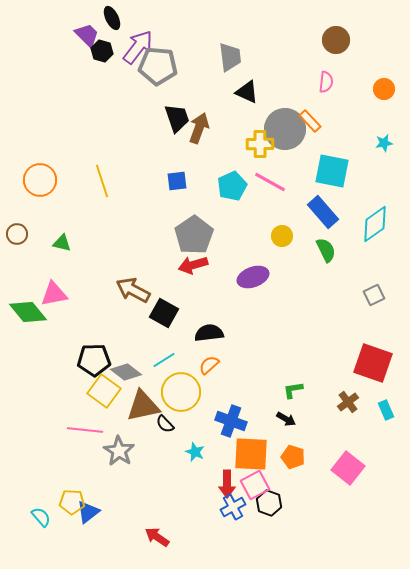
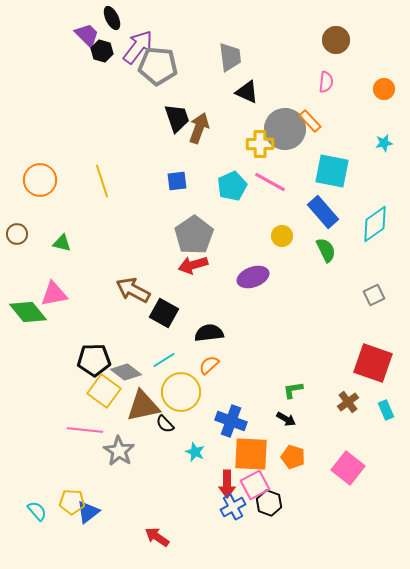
cyan semicircle at (41, 517): moved 4 px left, 6 px up
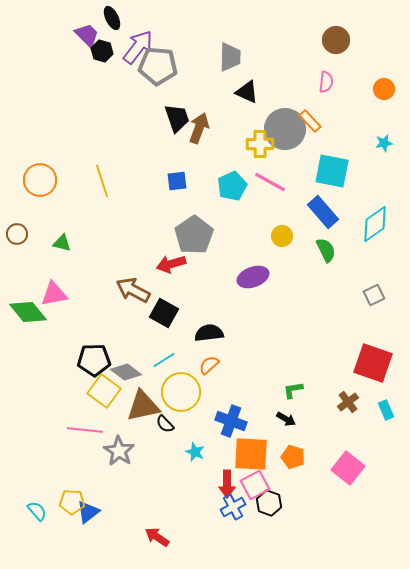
gray trapezoid at (230, 57): rotated 8 degrees clockwise
red arrow at (193, 265): moved 22 px left, 1 px up
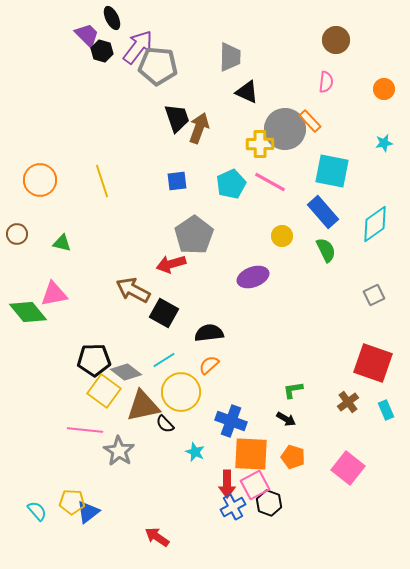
cyan pentagon at (232, 186): moved 1 px left, 2 px up
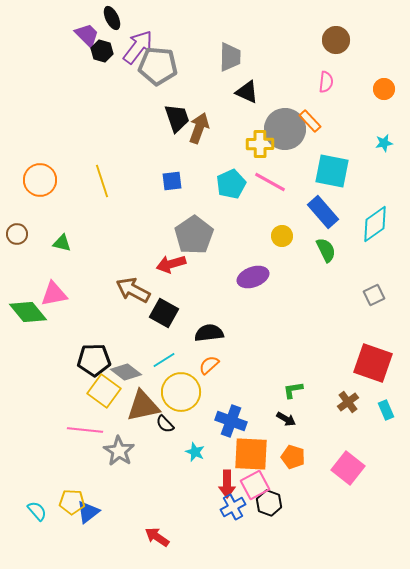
blue square at (177, 181): moved 5 px left
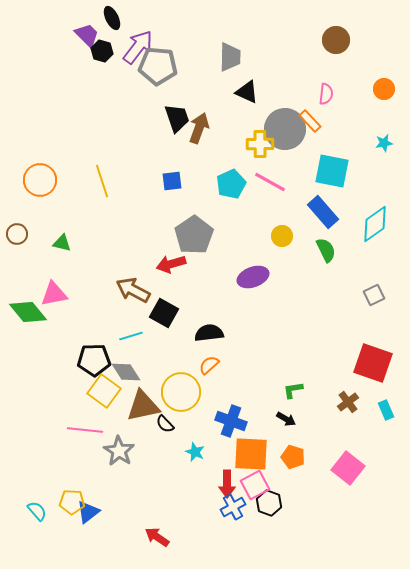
pink semicircle at (326, 82): moved 12 px down
cyan line at (164, 360): moved 33 px left, 24 px up; rotated 15 degrees clockwise
gray diamond at (126, 372): rotated 20 degrees clockwise
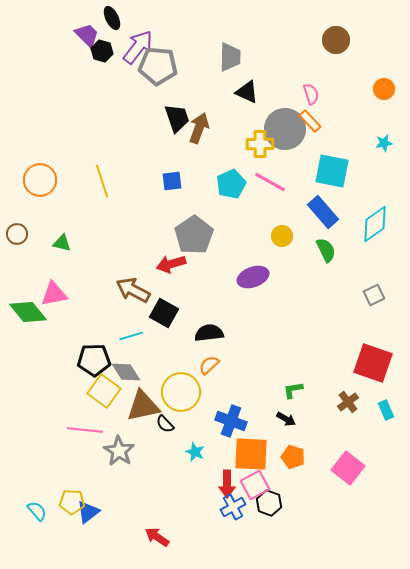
pink semicircle at (326, 94): moved 15 px left; rotated 25 degrees counterclockwise
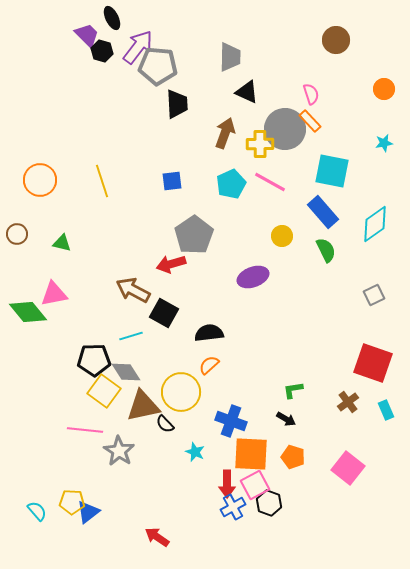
black trapezoid at (177, 118): moved 14 px up; rotated 16 degrees clockwise
brown arrow at (199, 128): moved 26 px right, 5 px down
